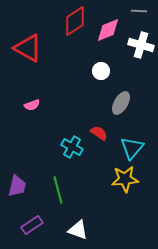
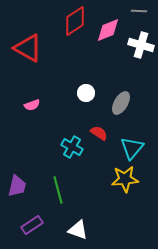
white circle: moved 15 px left, 22 px down
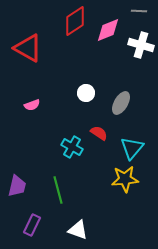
purple rectangle: rotated 30 degrees counterclockwise
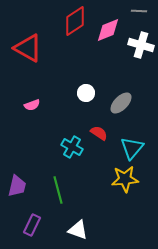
gray ellipse: rotated 15 degrees clockwise
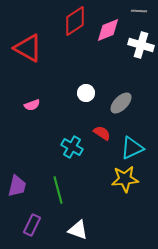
red semicircle: moved 3 px right
cyan triangle: rotated 25 degrees clockwise
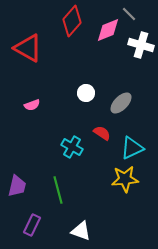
gray line: moved 10 px left, 3 px down; rotated 42 degrees clockwise
red diamond: moved 3 px left; rotated 16 degrees counterclockwise
white triangle: moved 3 px right, 1 px down
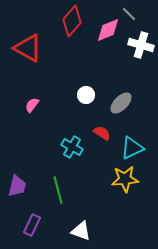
white circle: moved 2 px down
pink semicircle: rotated 147 degrees clockwise
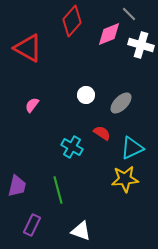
pink diamond: moved 1 px right, 4 px down
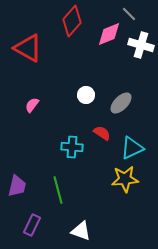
cyan cross: rotated 25 degrees counterclockwise
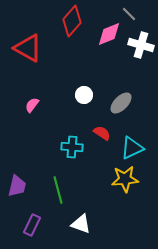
white circle: moved 2 px left
white triangle: moved 7 px up
